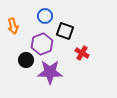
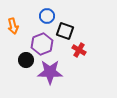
blue circle: moved 2 px right
red cross: moved 3 px left, 3 px up
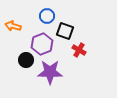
orange arrow: rotated 119 degrees clockwise
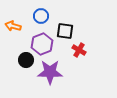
blue circle: moved 6 px left
black square: rotated 12 degrees counterclockwise
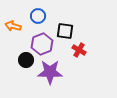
blue circle: moved 3 px left
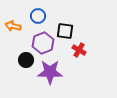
purple hexagon: moved 1 px right, 1 px up
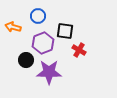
orange arrow: moved 1 px down
purple star: moved 1 px left
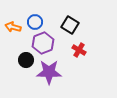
blue circle: moved 3 px left, 6 px down
black square: moved 5 px right, 6 px up; rotated 24 degrees clockwise
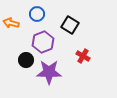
blue circle: moved 2 px right, 8 px up
orange arrow: moved 2 px left, 4 px up
purple hexagon: moved 1 px up
red cross: moved 4 px right, 6 px down
